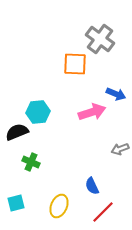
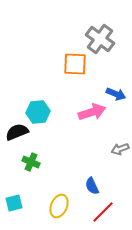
cyan square: moved 2 px left
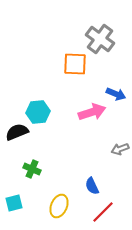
green cross: moved 1 px right, 7 px down
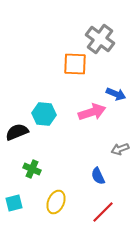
cyan hexagon: moved 6 px right, 2 px down; rotated 10 degrees clockwise
blue semicircle: moved 6 px right, 10 px up
yellow ellipse: moved 3 px left, 4 px up
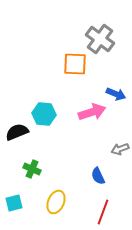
red line: rotated 25 degrees counterclockwise
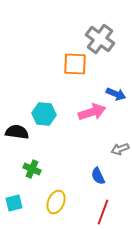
black semicircle: rotated 30 degrees clockwise
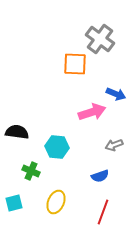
cyan hexagon: moved 13 px right, 33 px down
gray arrow: moved 6 px left, 4 px up
green cross: moved 1 px left, 2 px down
blue semicircle: moved 2 px right; rotated 84 degrees counterclockwise
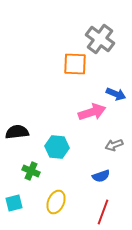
black semicircle: rotated 15 degrees counterclockwise
blue semicircle: moved 1 px right
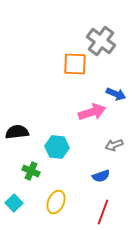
gray cross: moved 1 px right, 2 px down
cyan square: rotated 30 degrees counterclockwise
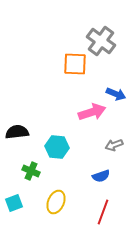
cyan square: rotated 24 degrees clockwise
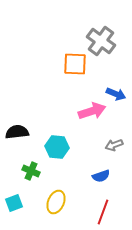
pink arrow: moved 1 px up
